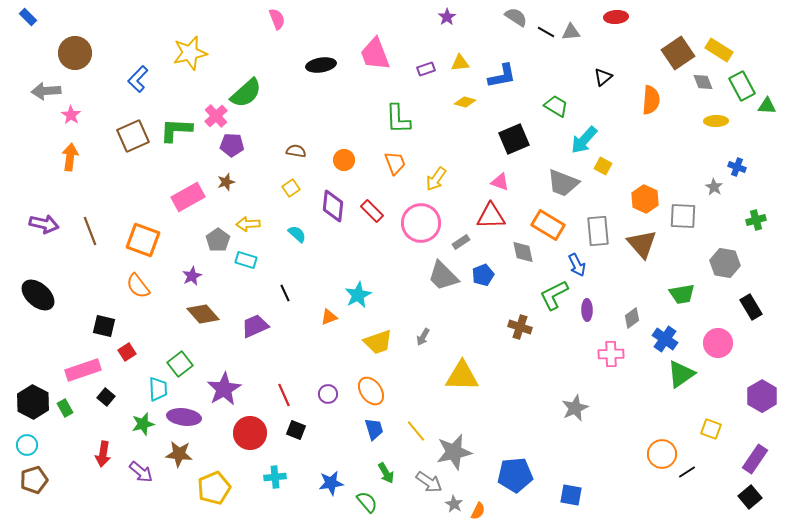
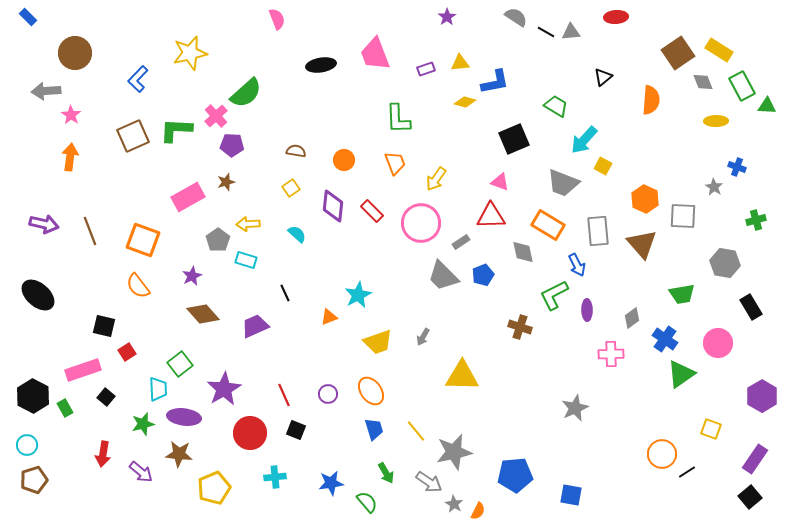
blue L-shape at (502, 76): moved 7 px left, 6 px down
black hexagon at (33, 402): moved 6 px up
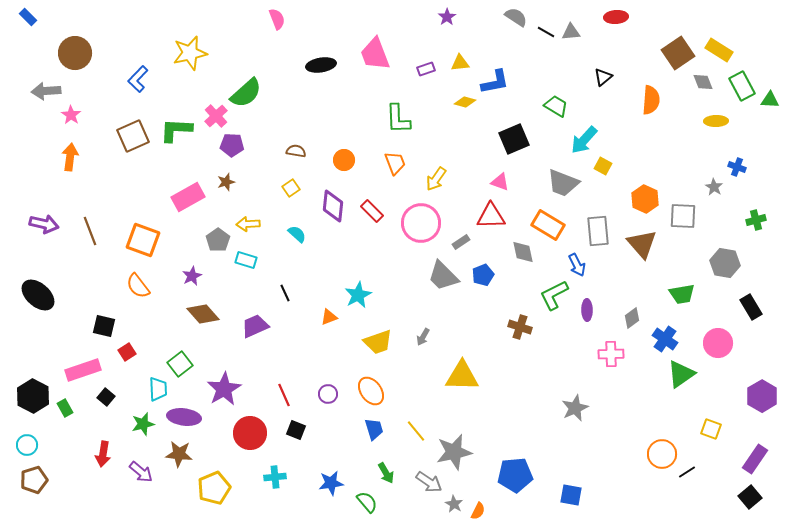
green triangle at (767, 106): moved 3 px right, 6 px up
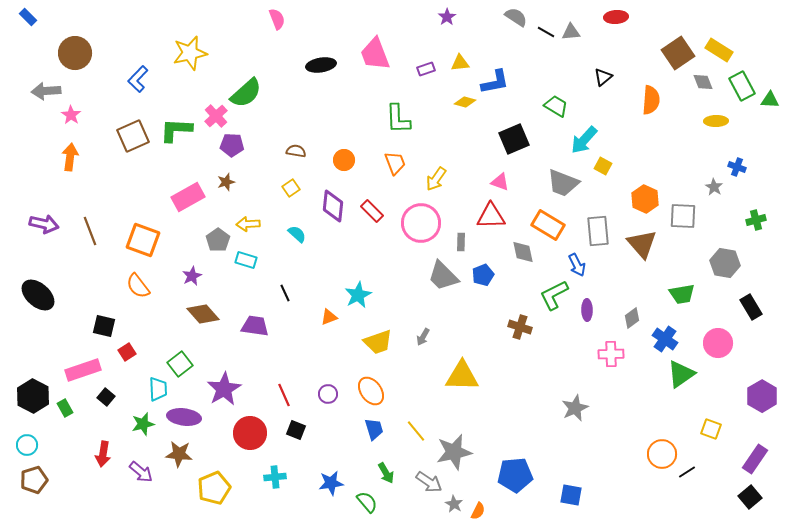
gray rectangle at (461, 242): rotated 54 degrees counterclockwise
purple trapezoid at (255, 326): rotated 32 degrees clockwise
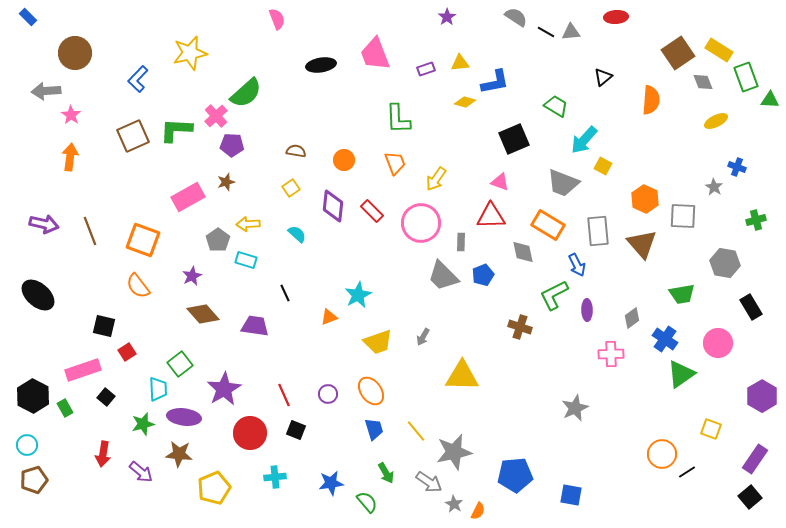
green rectangle at (742, 86): moved 4 px right, 9 px up; rotated 8 degrees clockwise
yellow ellipse at (716, 121): rotated 25 degrees counterclockwise
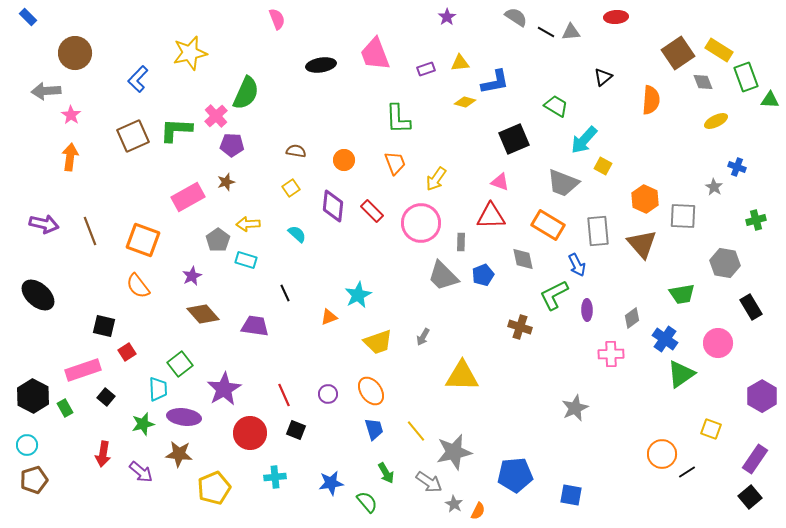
green semicircle at (246, 93): rotated 24 degrees counterclockwise
gray diamond at (523, 252): moved 7 px down
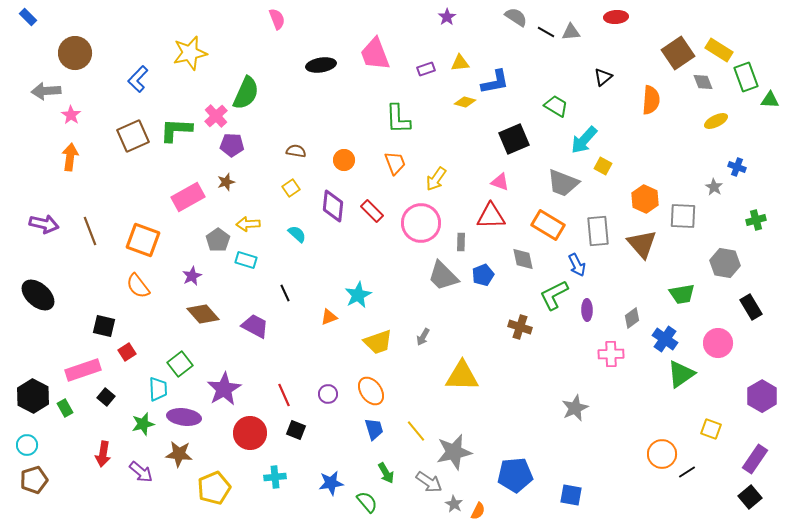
purple trapezoid at (255, 326): rotated 20 degrees clockwise
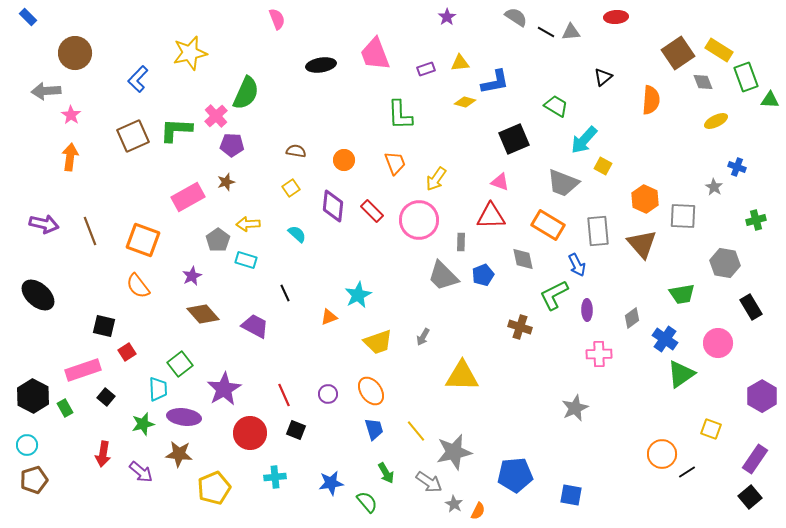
green L-shape at (398, 119): moved 2 px right, 4 px up
pink circle at (421, 223): moved 2 px left, 3 px up
pink cross at (611, 354): moved 12 px left
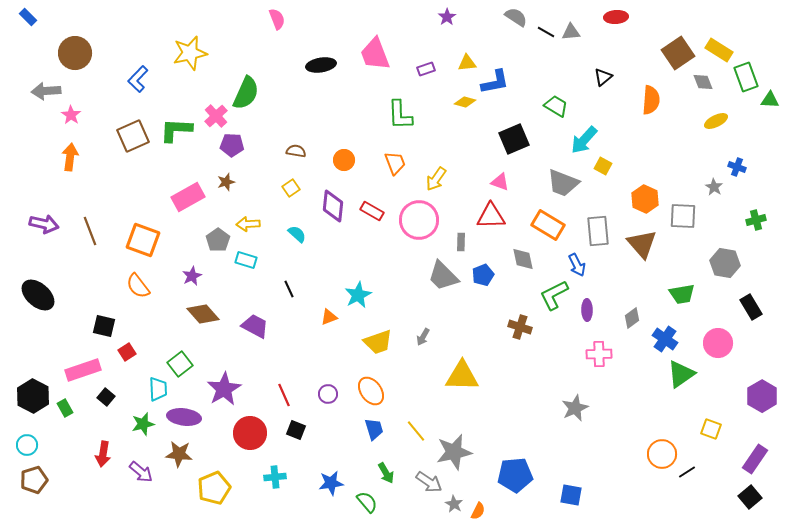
yellow triangle at (460, 63): moved 7 px right
red rectangle at (372, 211): rotated 15 degrees counterclockwise
black line at (285, 293): moved 4 px right, 4 px up
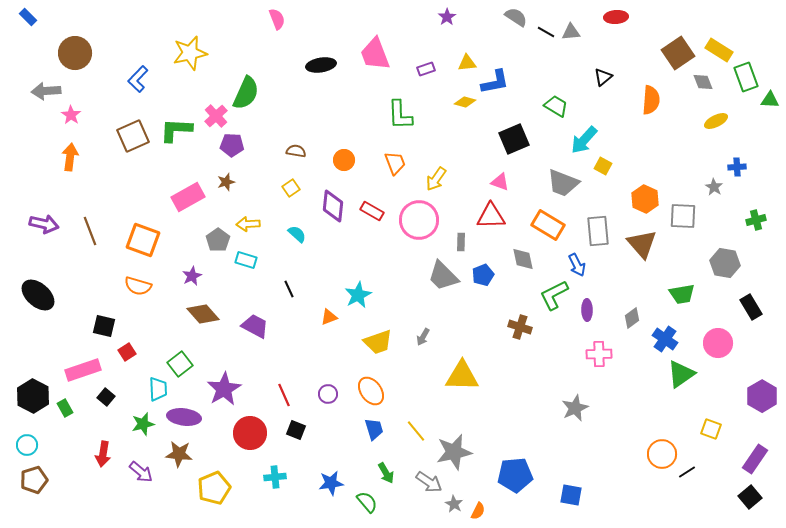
blue cross at (737, 167): rotated 24 degrees counterclockwise
orange semicircle at (138, 286): rotated 36 degrees counterclockwise
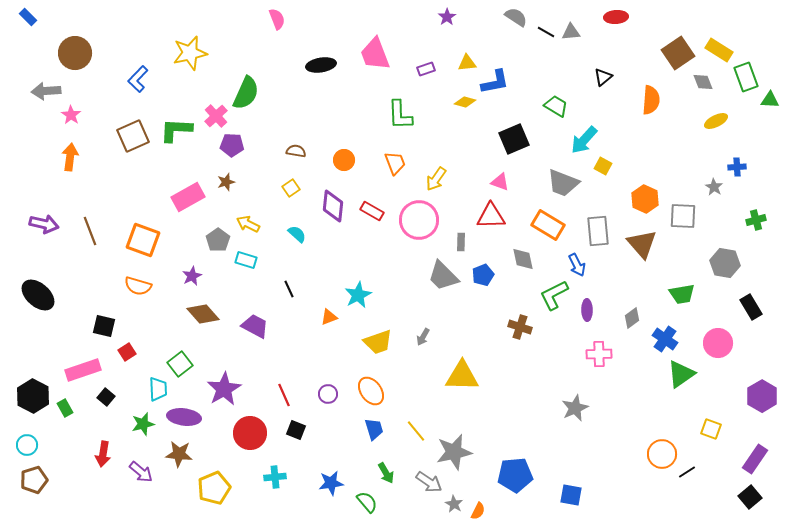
yellow arrow at (248, 224): rotated 30 degrees clockwise
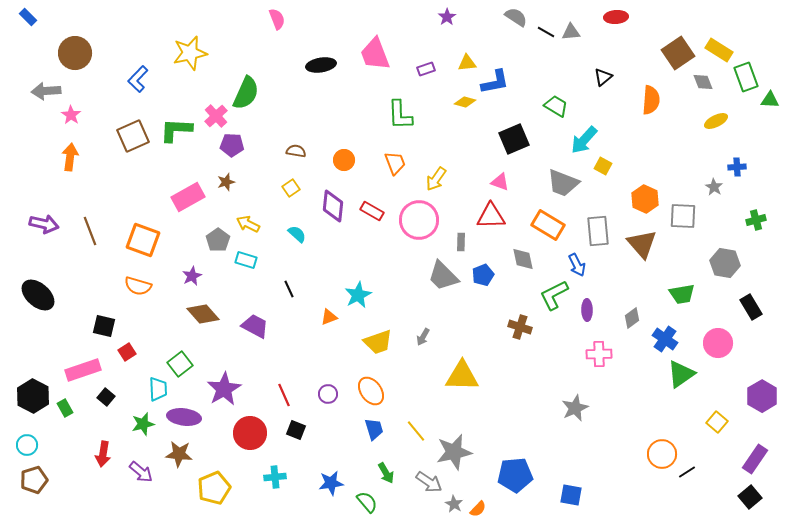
yellow square at (711, 429): moved 6 px right, 7 px up; rotated 20 degrees clockwise
orange semicircle at (478, 511): moved 2 px up; rotated 18 degrees clockwise
